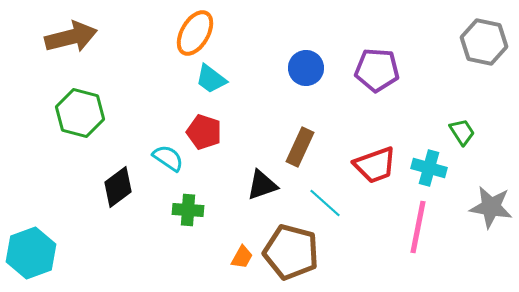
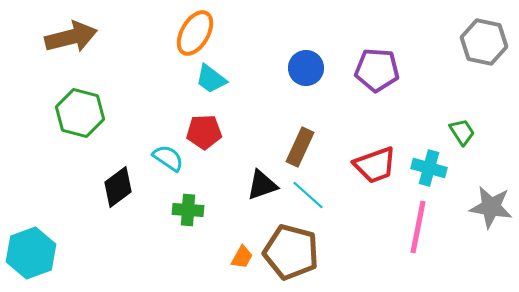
red pentagon: rotated 20 degrees counterclockwise
cyan line: moved 17 px left, 8 px up
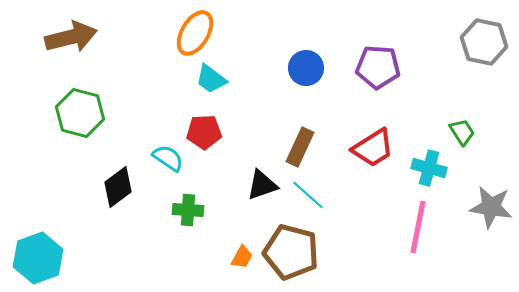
purple pentagon: moved 1 px right, 3 px up
red trapezoid: moved 2 px left, 17 px up; rotated 12 degrees counterclockwise
cyan hexagon: moved 7 px right, 5 px down
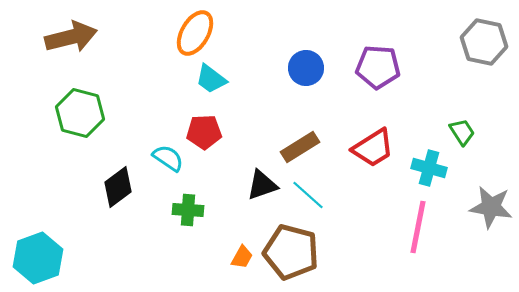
brown rectangle: rotated 33 degrees clockwise
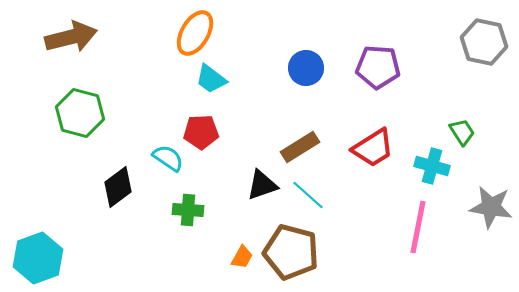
red pentagon: moved 3 px left
cyan cross: moved 3 px right, 2 px up
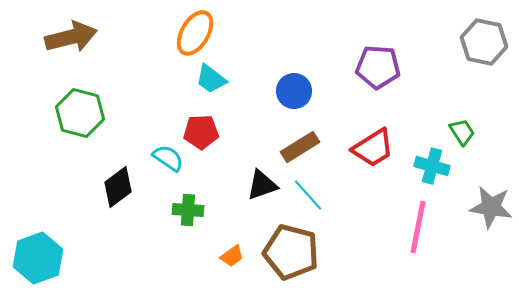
blue circle: moved 12 px left, 23 px down
cyan line: rotated 6 degrees clockwise
orange trapezoid: moved 10 px left, 1 px up; rotated 25 degrees clockwise
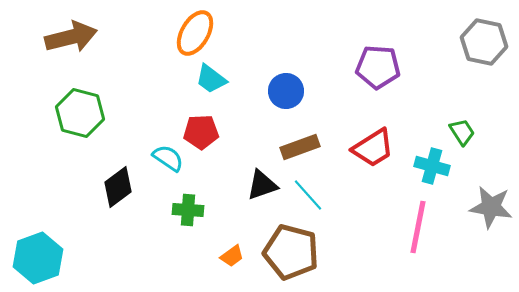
blue circle: moved 8 px left
brown rectangle: rotated 12 degrees clockwise
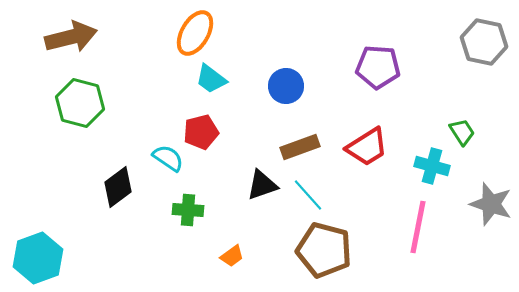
blue circle: moved 5 px up
green hexagon: moved 10 px up
red pentagon: rotated 12 degrees counterclockwise
red trapezoid: moved 6 px left, 1 px up
gray star: moved 3 px up; rotated 9 degrees clockwise
brown pentagon: moved 33 px right, 2 px up
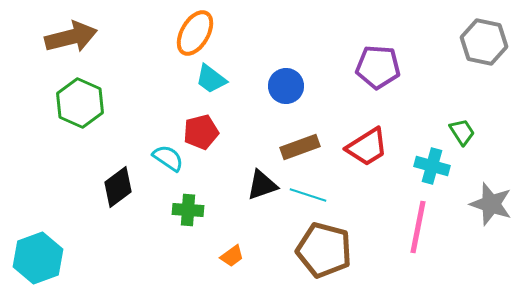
green hexagon: rotated 9 degrees clockwise
cyan line: rotated 30 degrees counterclockwise
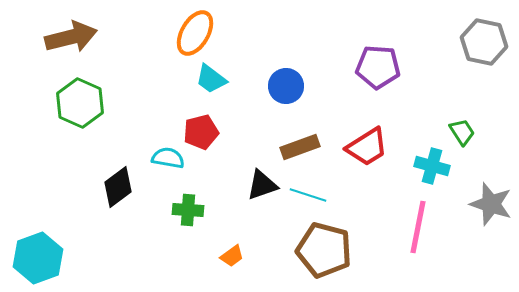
cyan semicircle: rotated 24 degrees counterclockwise
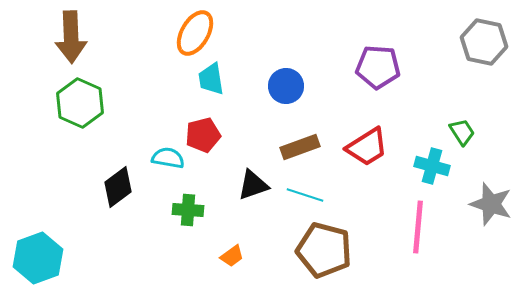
brown arrow: rotated 102 degrees clockwise
cyan trapezoid: rotated 44 degrees clockwise
red pentagon: moved 2 px right, 3 px down
black triangle: moved 9 px left
cyan line: moved 3 px left
pink line: rotated 6 degrees counterclockwise
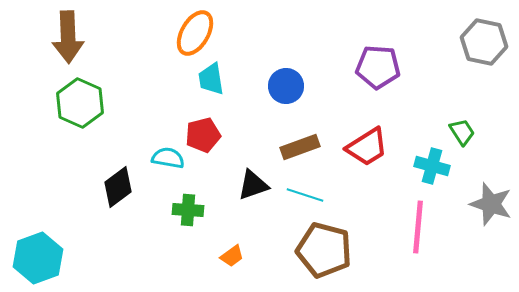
brown arrow: moved 3 px left
